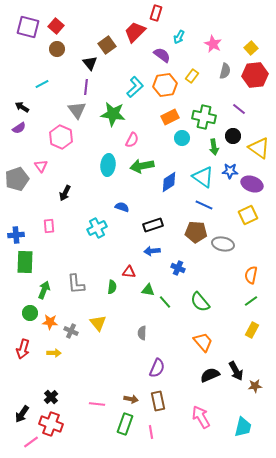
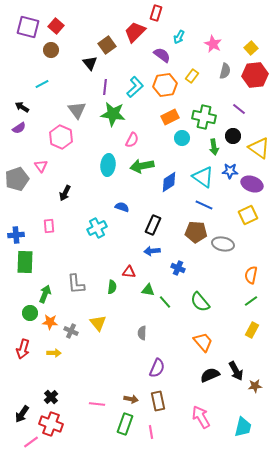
brown circle at (57, 49): moved 6 px left, 1 px down
purple line at (86, 87): moved 19 px right
black rectangle at (153, 225): rotated 48 degrees counterclockwise
green arrow at (44, 290): moved 1 px right, 4 px down
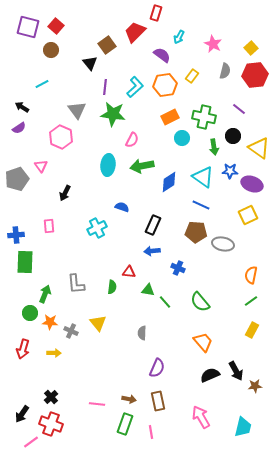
blue line at (204, 205): moved 3 px left
brown arrow at (131, 399): moved 2 px left
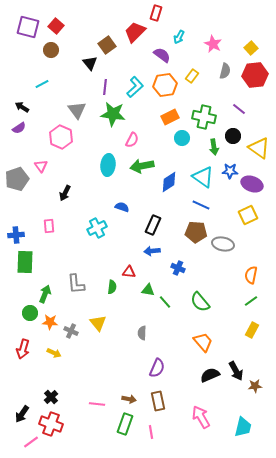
yellow arrow at (54, 353): rotated 24 degrees clockwise
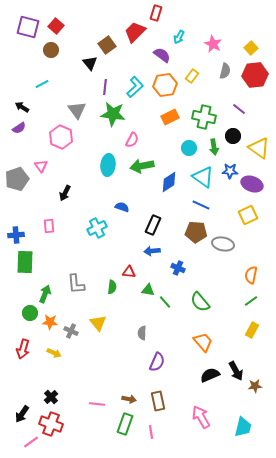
cyan circle at (182, 138): moved 7 px right, 10 px down
purple semicircle at (157, 368): moved 6 px up
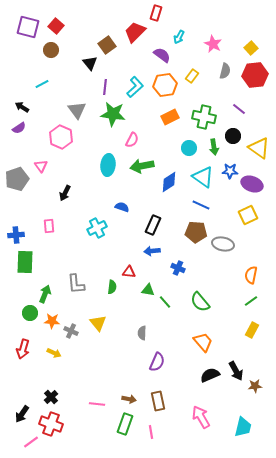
orange star at (50, 322): moved 2 px right, 1 px up
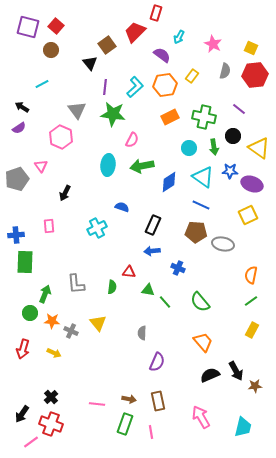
yellow square at (251, 48): rotated 24 degrees counterclockwise
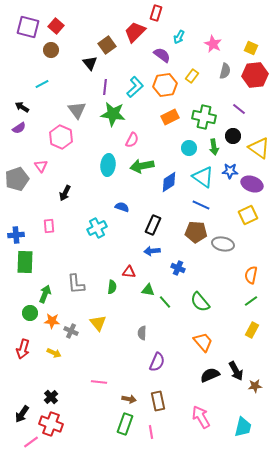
pink line at (97, 404): moved 2 px right, 22 px up
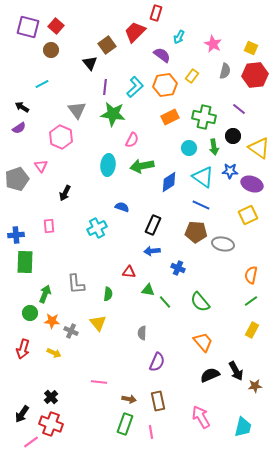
green semicircle at (112, 287): moved 4 px left, 7 px down
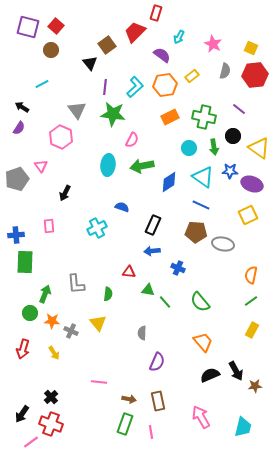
yellow rectangle at (192, 76): rotated 16 degrees clockwise
purple semicircle at (19, 128): rotated 24 degrees counterclockwise
yellow arrow at (54, 353): rotated 32 degrees clockwise
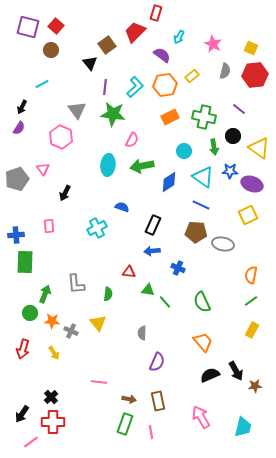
black arrow at (22, 107): rotated 96 degrees counterclockwise
cyan circle at (189, 148): moved 5 px left, 3 px down
pink triangle at (41, 166): moved 2 px right, 3 px down
green semicircle at (200, 302): moved 2 px right; rotated 15 degrees clockwise
red cross at (51, 424): moved 2 px right, 2 px up; rotated 20 degrees counterclockwise
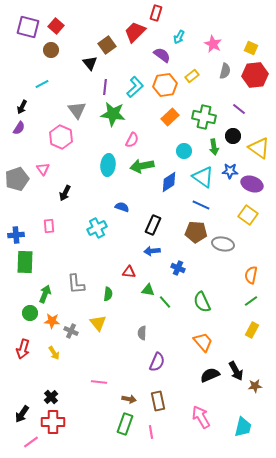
orange rectangle at (170, 117): rotated 18 degrees counterclockwise
yellow square at (248, 215): rotated 30 degrees counterclockwise
